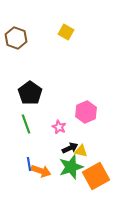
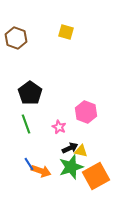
yellow square: rotated 14 degrees counterclockwise
pink hexagon: rotated 15 degrees counterclockwise
blue line: rotated 24 degrees counterclockwise
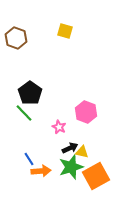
yellow square: moved 1 px left, 1 px up
green line: moved 2 px left, 11 px up; rotated 24 degrees counterclockwise
yellow triangle: moved 1 px right, 1 px down
blue line: moved 5 px up
orange arrow: rotated 24 degrees counterclockwise
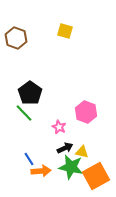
black arrow: moved 5 px left
green star: rotated 30 degrees clockwise
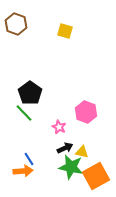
brown hexagon: moved 14 px up
orange arrow: moved 18 px left
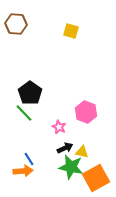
brown hexagon: rotated 15 degrees counterclockwise
yellow square: moved 6 px right
orange square: moved 2 px down
